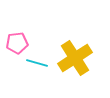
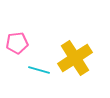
cyan line: moved 2 px right, 7 px down
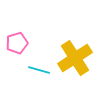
pink pentagon: rotated 10 degrees counterclockwise
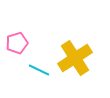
cyan line: rotated 10 degrees clockwise
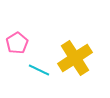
pink pentagon: rotated 15 degrees counterclockwise
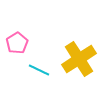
yellow cross: moved 4 px right, 1 px down
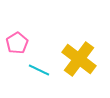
yellow cross: rotated 20 degrees counterclockwise
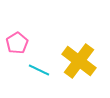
yellow cross: moved 2 px down
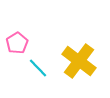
cyan line: moved 1 px left, 2 px up; rotated 20 degrees clockwise
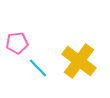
pink pentagon: rotated 25 degrees clockwise
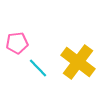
yellow cross: moved 1 px left, 1 px down
